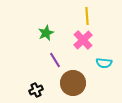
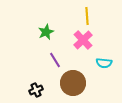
green star: moved 1 px up
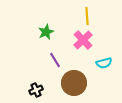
cyan semicircle: rotated 21 degrees counterclockwise
brown circle: moved 1 px right
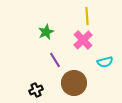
cyan semicircle: moved 1 px right, 1 px up
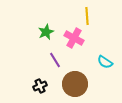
pink cross: moved 9 px left, 2 px up; rotated 18 degrees counterclockwise
cyan semicircle: rotated 49 degrees clockwise
brown circle: moved 1 px right, 1 px down
black cross: moved 4 px right, 4 px up
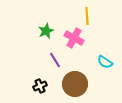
green star: moved 1 px up
